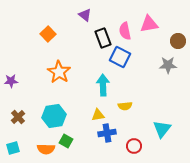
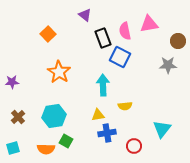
purple star: moved 1 px right, 1 px down
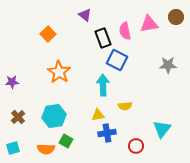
brown circle: moved 2 px left, 24 px up
blue square: moved 3 px left, 3 px down
red circle: moved 2 px right
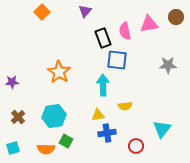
purple triangle: moved 4 px up; rotated 32 degrees clockwise
orange square: moved 6 px left, 22 px up
blue square: rotated 20 degrees counterclockwise
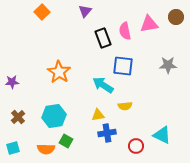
blue square: moved 6 px right, 6 px down
cyan arrow: rotated 55 degrees counterclockwise
cyan triangle: moved 6 px down; rotated 42 degrees counterclockwise
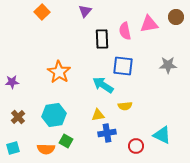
black rectangle: moved 1 px left, 1 px down; rotated 18 degrees clockwise
cyan hexagon: moved 1 px up
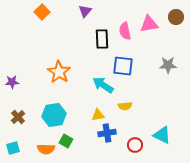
red circle: moved 1 px left, 1 px up
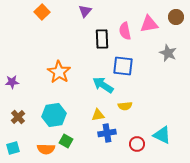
gray star: moved 12 px up; rotated 24 degrees clockwise
red circle: moved 2 px right, 1 px up
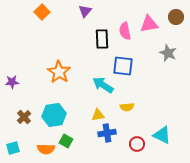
yellow semicircle: moved 2 px right, 1 px down
brown cross: moved 6 px right
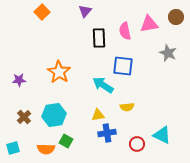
black rectangle: moved 3 px left, 1 px up
purple star: moved 7 px right, 2 px up
